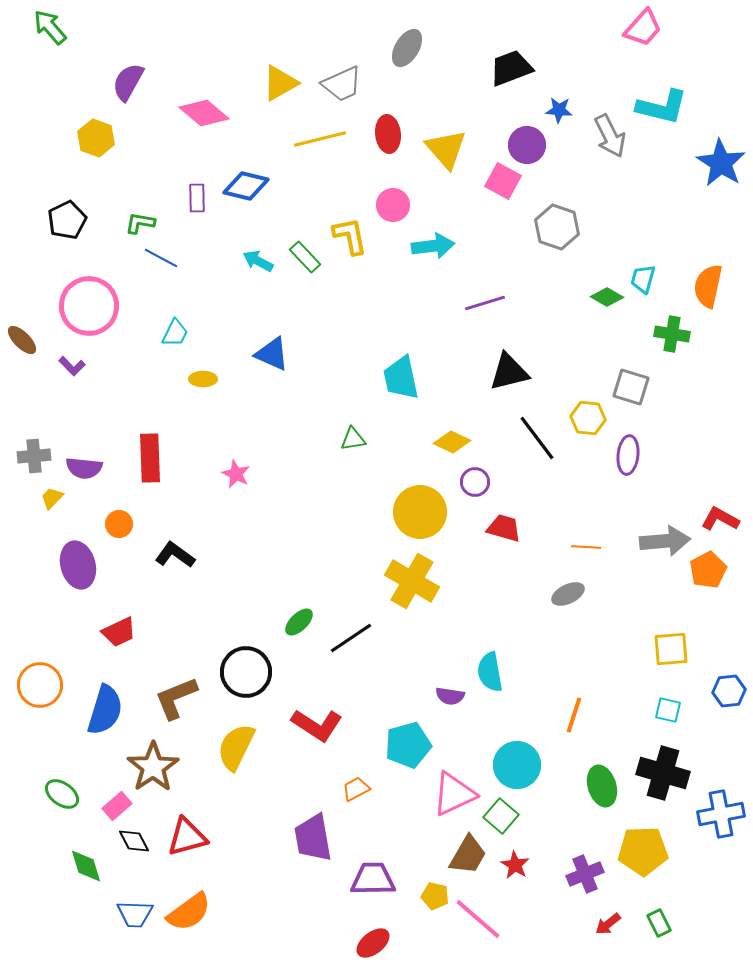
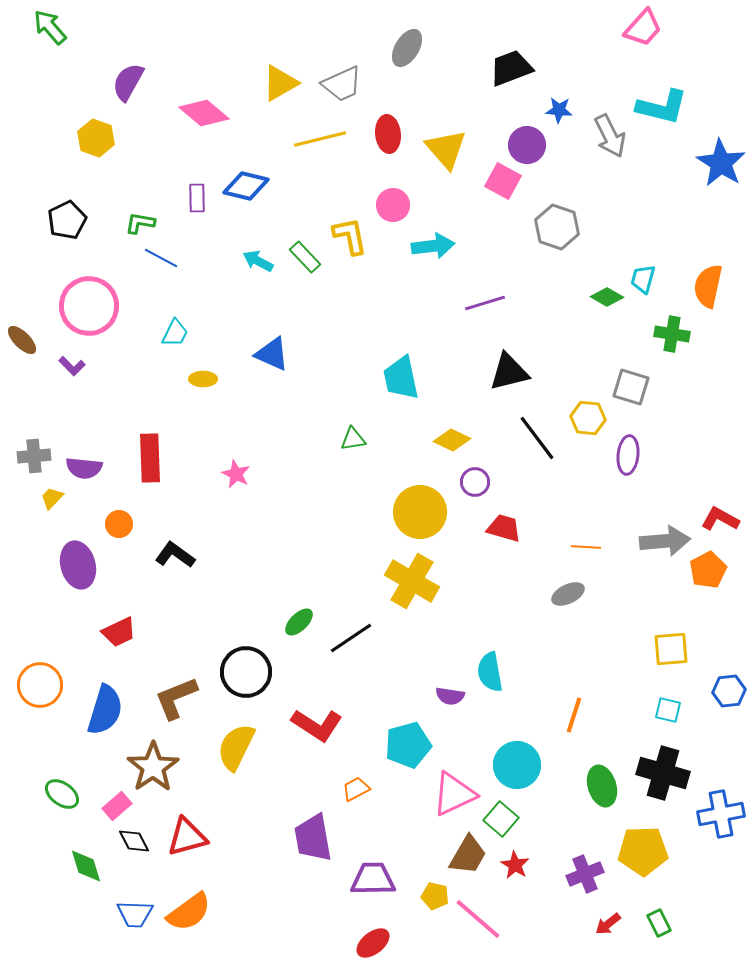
yellow diamond at (452, 442): moved 2 px up
green square at (501, 816): moved 3 px down
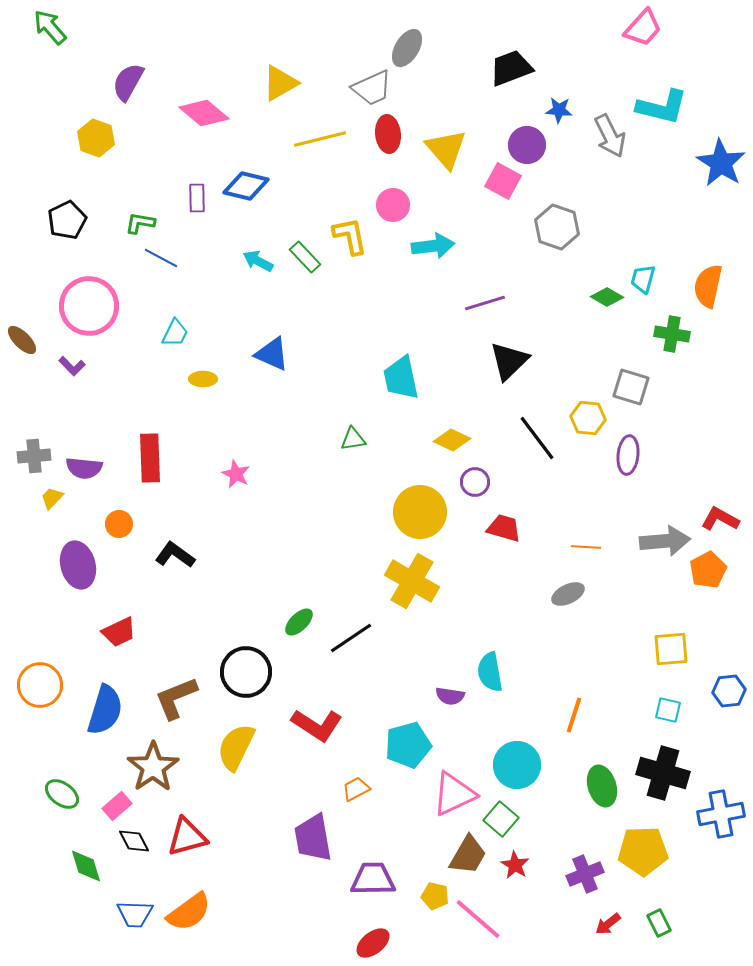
gray trapezoid at (342, 84): moved 30 px right, 4 px down
black triangle at (509, 372): moved 11 px up; rotated 30 degrees counterclockwise
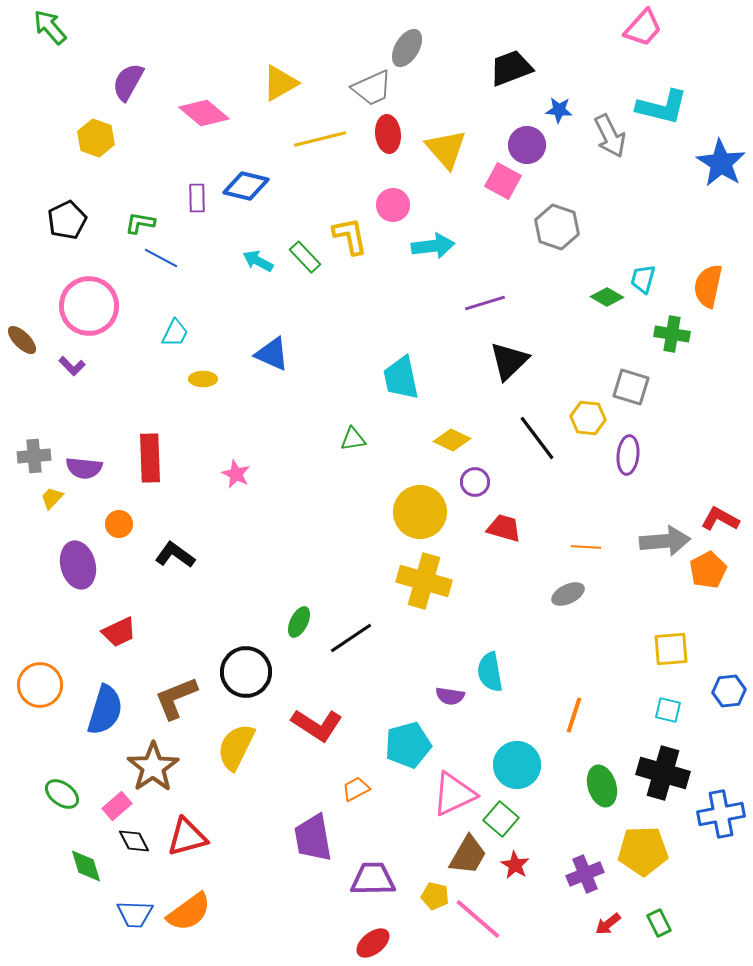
yellow cross at (412, 581): moved 12 px right; rotated 14 degrees counterclockwise
green ellipse at (299, 622): rotated 20 degrees counterclockwise
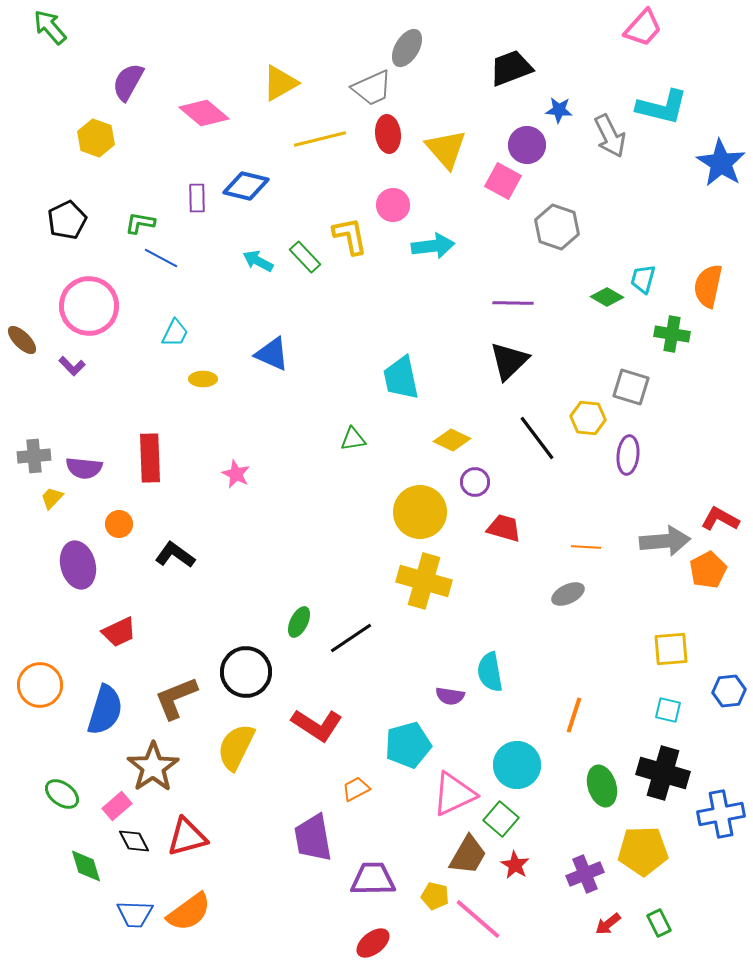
purple line at (485, 303): moved 28 px right; rotated 18 degrees clockwise
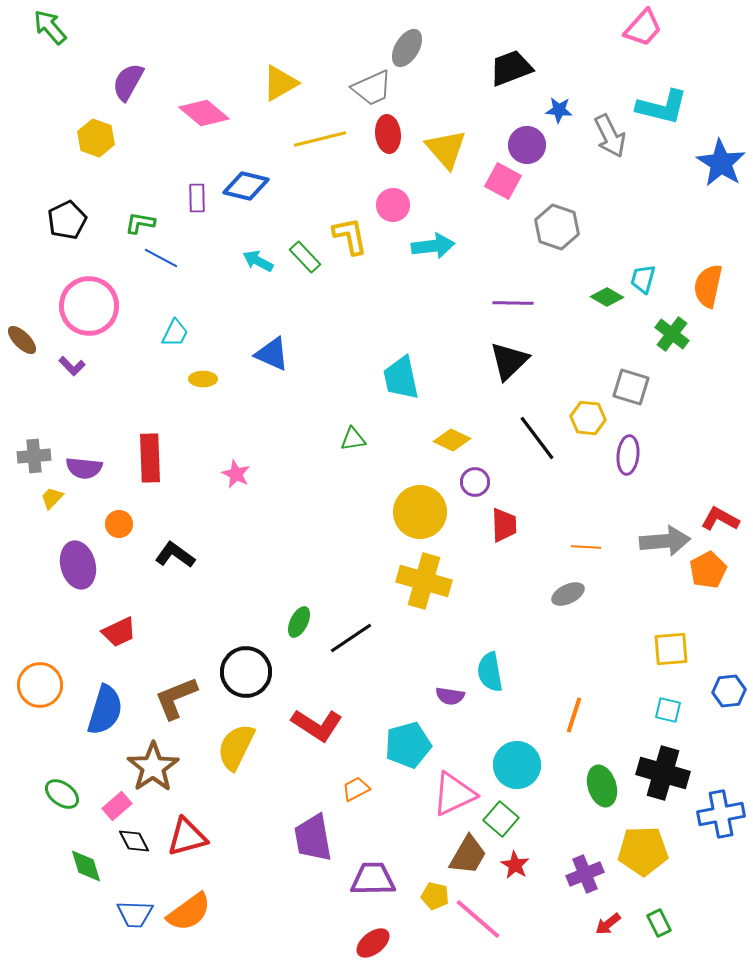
green cross at (672, 334): rotated 28 degrees clockwise
red trapezoid at (504, 528): moved 3 px up; rotated 72 degrees clockwise
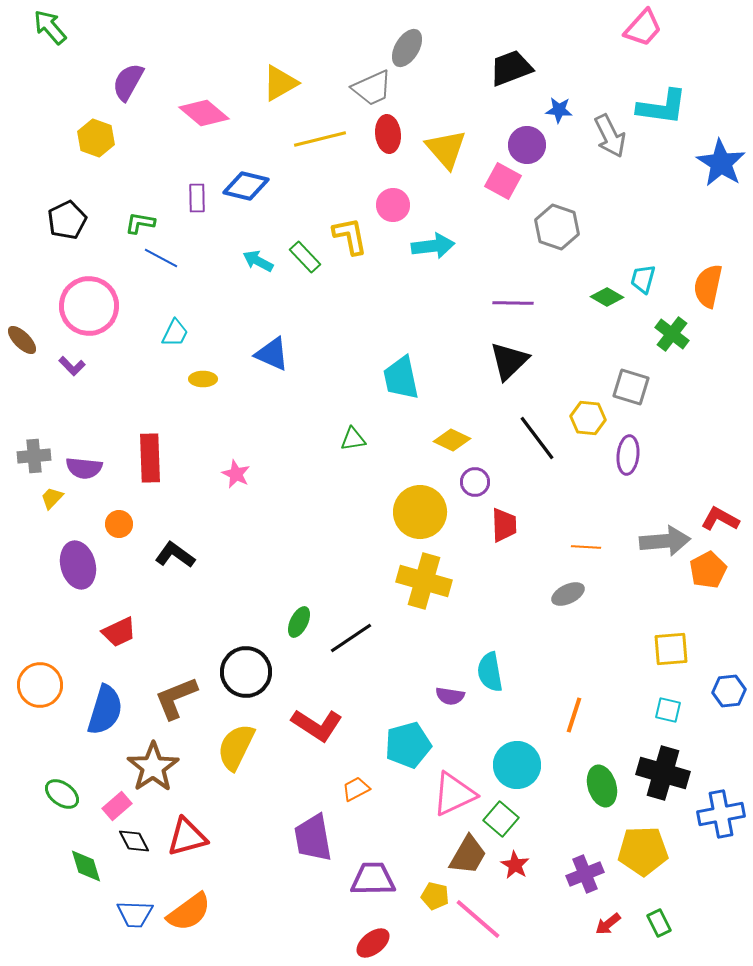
cyan L-shape at (662, 107): rotated 6 degrees counterclockwise
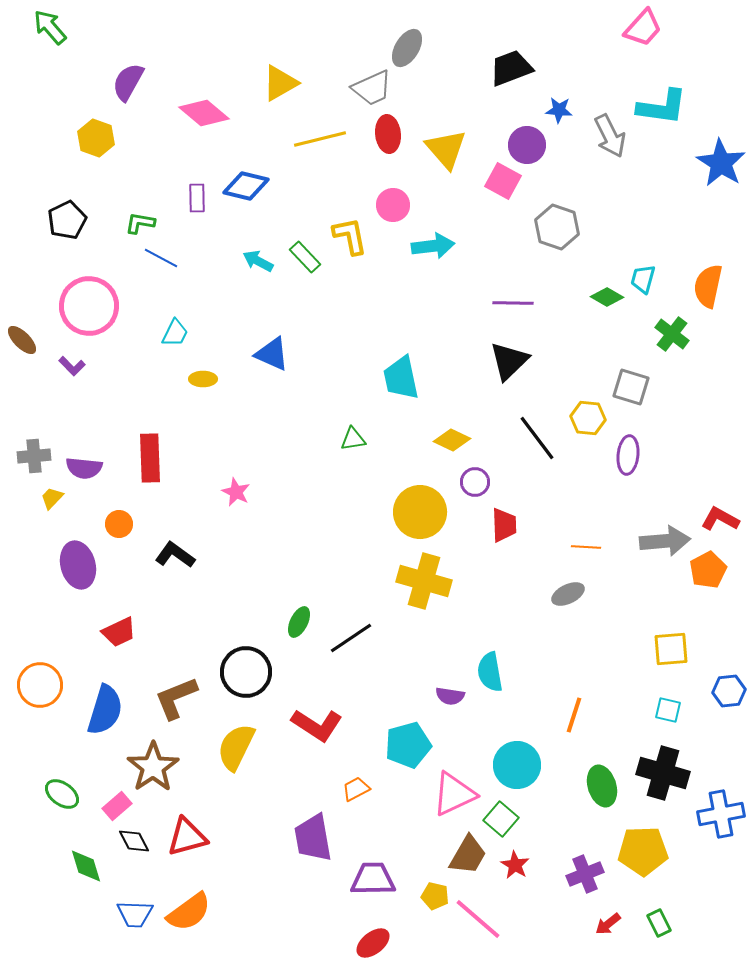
pink star at (236, 474): moved 18 px down
